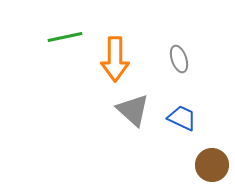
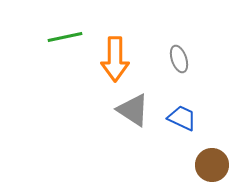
gray triangle: rotated 9 degrees counterclockwise
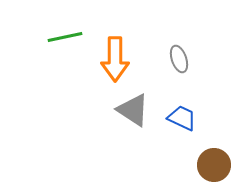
brown circle: moved 2 px right
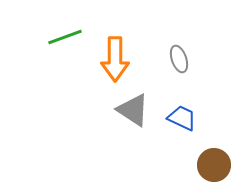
green line: rotated 8 degrees counterclockwise
